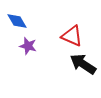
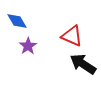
purple star: rotated 24 degrees clockwise
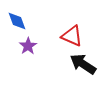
blue diamond: rotated 10 degrees clockwise
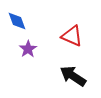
purple star: moved 3 px down
black arrow: moved 10 px left, 12 px down
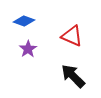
blue diamond: moved 7 px right; rotated 50 degrees counterclockwise
black arrow: rotated 12 degrees clockwise
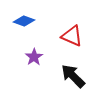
purple star: moved 6 px right, 8 px down
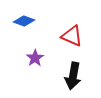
purple star: moved 1 px right, 1 px down
black arrow: rotated 124 degrees counterclockwise
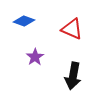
red triangle: moved 7 px up
purple star: moved 1 px up
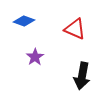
red triangle: moved 3 px right
black arrow: moved 9 px right
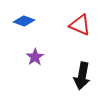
red triangle: moved 5 px right, 4 px up
